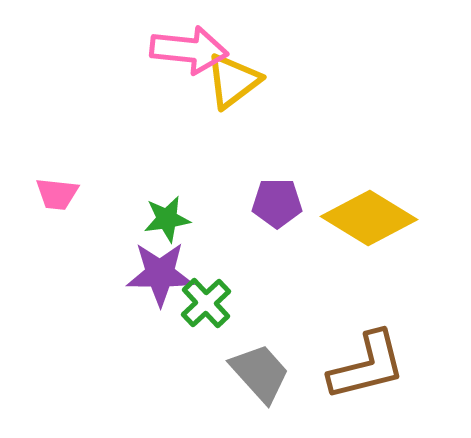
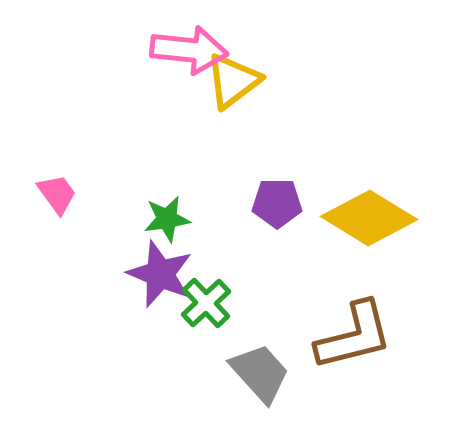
pink trapezoid: rotated 132 degrees counterclockwise
purple star: rotated 22 degrees clockwise
brown L-shape: moved 13 px left, 30 px up
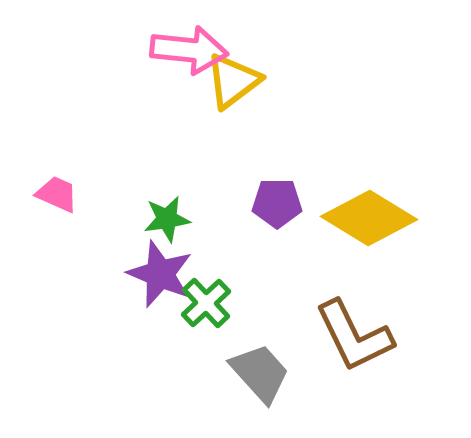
pink trapezoid: rotated 30 degrees counterclockwise
brown L-shape: rotated 78 degrees clockwise
